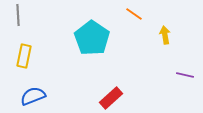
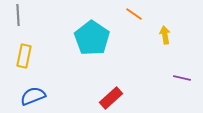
purple line: moved 3 px left, 3 px down
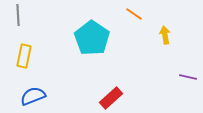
purple line: moved 6 px right, 1 px up
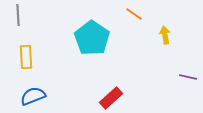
yellow rectangle: moved 2 px right, 1 px down; rotated 15 degrees counterclockwise
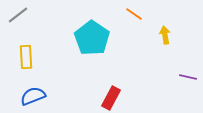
gray line: rotated 55 degrees clockwise
red rectangle: rotated 20 degrees counterclockwise
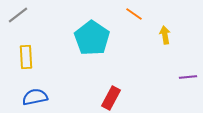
purple line: rotated 18 degrees counterclockwise
blue semicircle: moved 2 px right, 1 px down; rotated 10 degrees clockwise
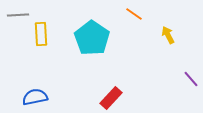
gray line: rotated 35 degrees clockwise
yellow arrow: moved 3 px right; rotated 18 degrees counterclockwise
yellow rectangle: moved 15 px right, 23 px up
purple line: moved 3 px right, 2 px down; rotated 54 degrees clockwise
red rectangle: rotated 15 degrees clockwise
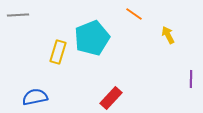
yellow rectangle: moved 17 px right, 18 px down; rotated 20 degrees clockwise
cyan pentagon: rotated 16 degrees clockwise
purple line: rotated 42 degrees clockwise
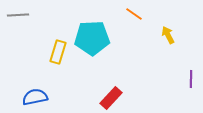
cyan pentagon: rotated 20 degrees clockwise
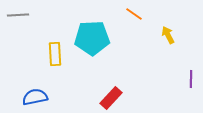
yellow rectangle: moved 3 px left, 2 px down; rotated 20 degrees counterclockwise
